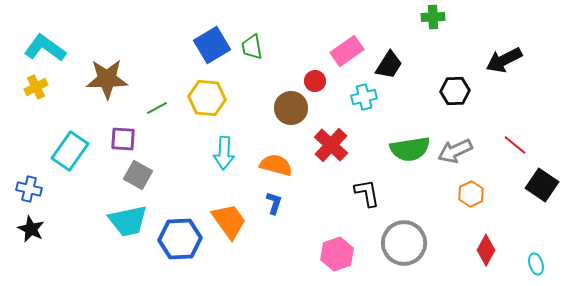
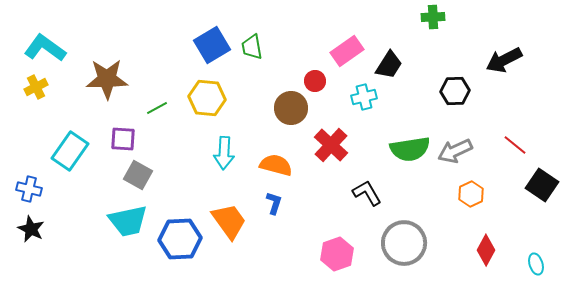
black L-shape: rotated 20 degrees counterclockwise
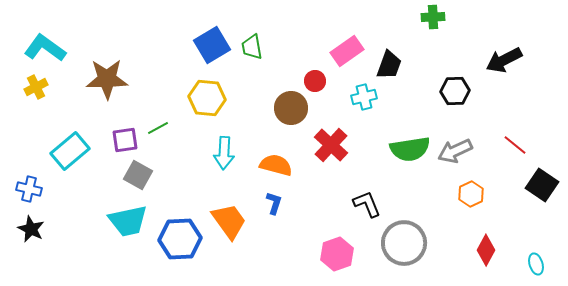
black trapezoid: rotated 12 degrees counterclockwise
green line: moved 1 px right, 20 px down
purple square: moved 2 px right, 1 px down; rotated 12 degrees counterclockwise
cyan rectangle: rotated 15 degrees clockwise
black L-shape: moved 11 px down; rotated 8 degrees clockwise
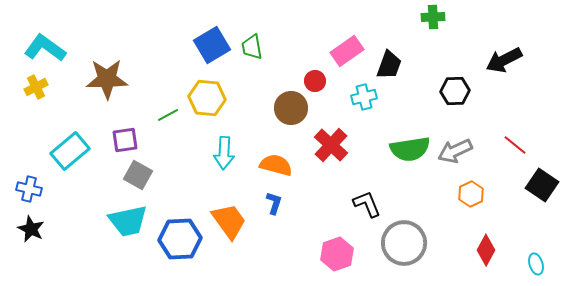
green line: moved 10 px right, 13 px up
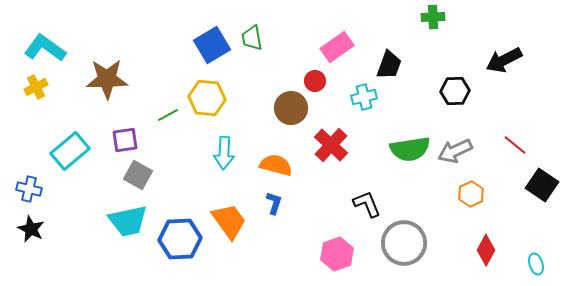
green trapezoid: moved 9 px up
pink rectangle: moved 10 px left, 4 px up
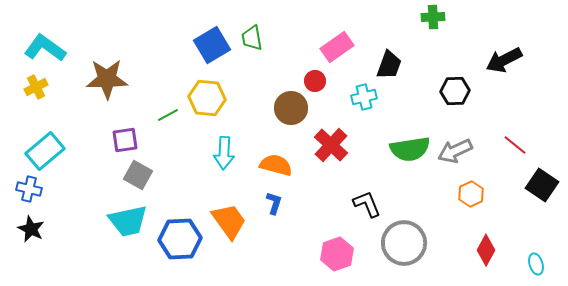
cyan rectangle: moved 25 px left
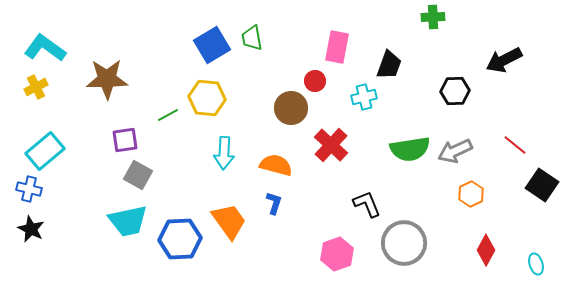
pink rectangle: rotated 44 degrees counterclockwise
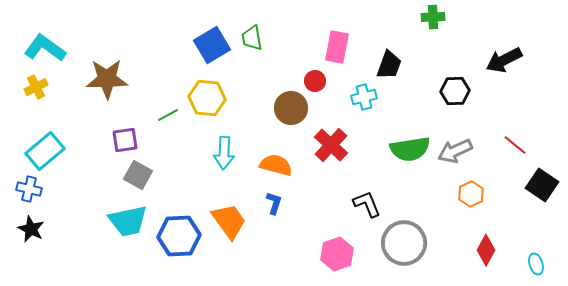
blue hexagon: moved 1 px left, 3 px up
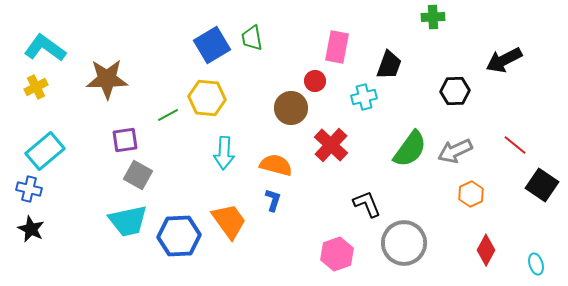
green semicircle: rotated 45 degrees counterclockwise
blue L-shape: moved 1 px left, 3 px up
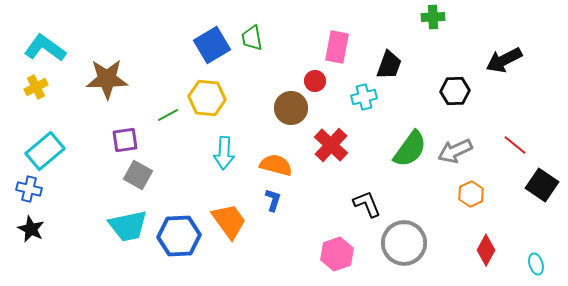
cyan trapezoid: moved 5 px down
